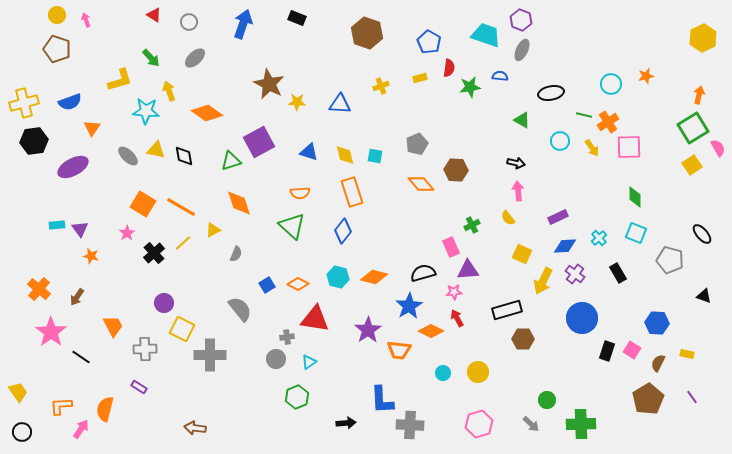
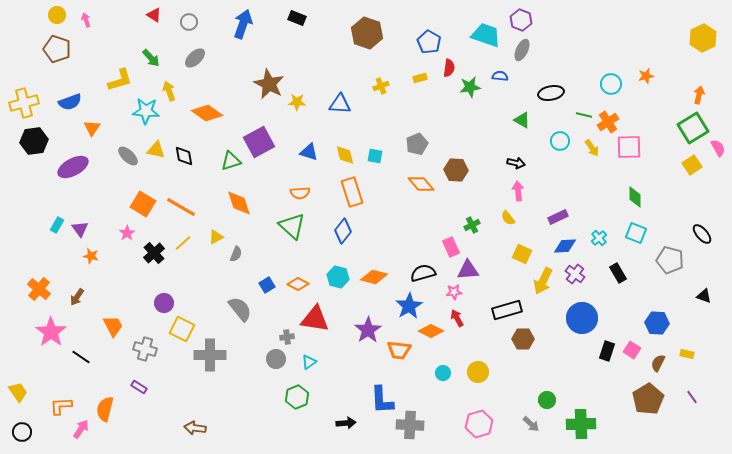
cyan rectangle at (57, 225): rotated 56 degrees counterclockwise
yellow triangle at (213, 230): moved 3 px right, 7 px down
gray cross at (145, 349): rotated 20 degrees clockwise
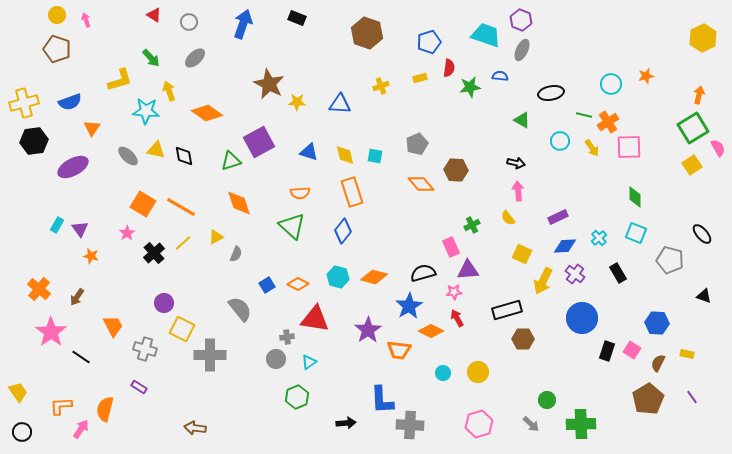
blue pentagon at (429, 42): rotated 25 degrees clockwise
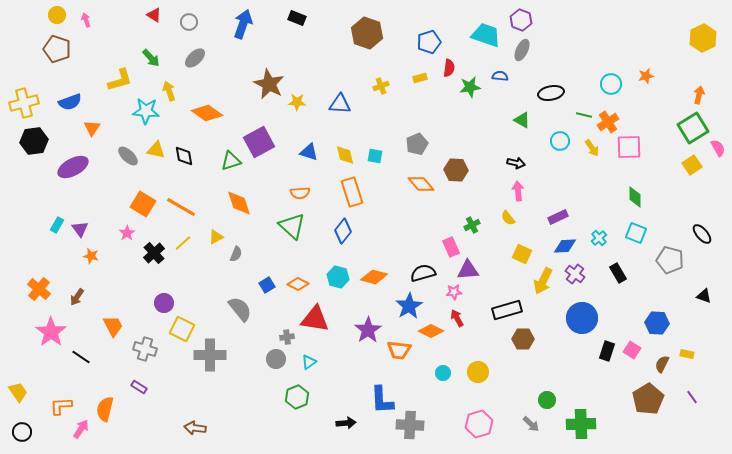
brown semicircle at (658, 363): moved 4 px right, 1 px down
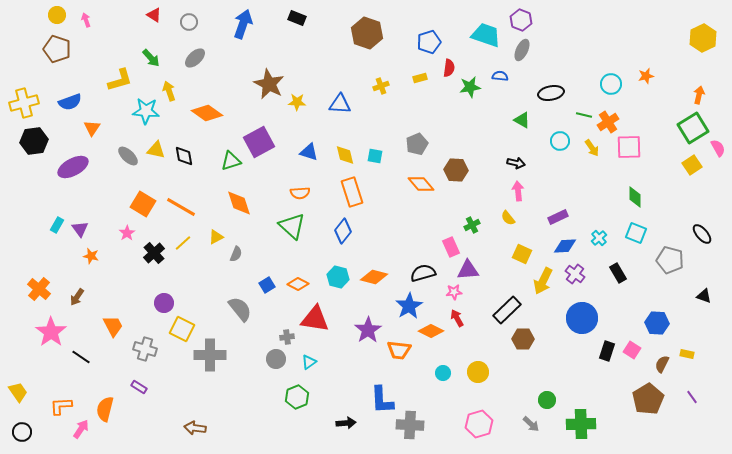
black rectangle at (507, 310): rotated 28 degrees counterclockwise
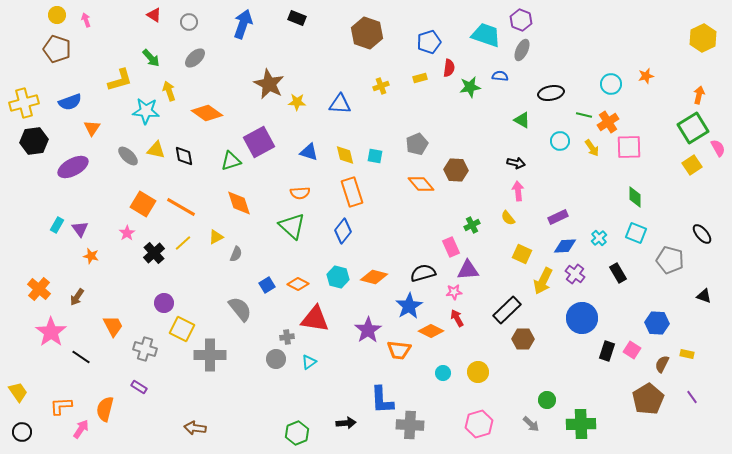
green hexagon at (297, 397): moved 36 px down
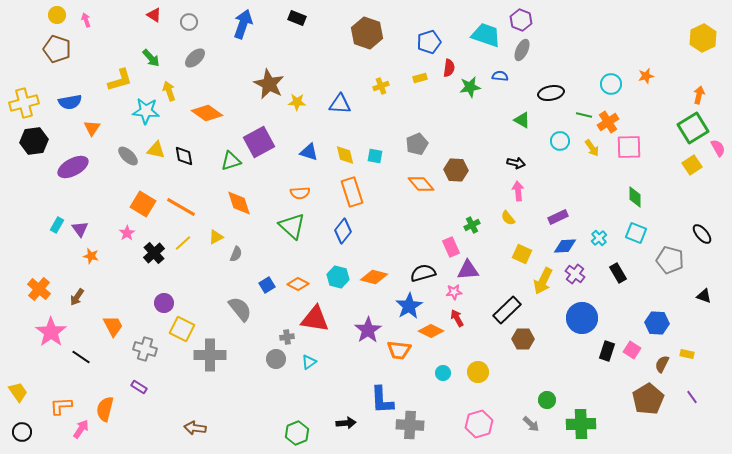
blue semicircle at (70, 102): rotated 10 degrees clockwise
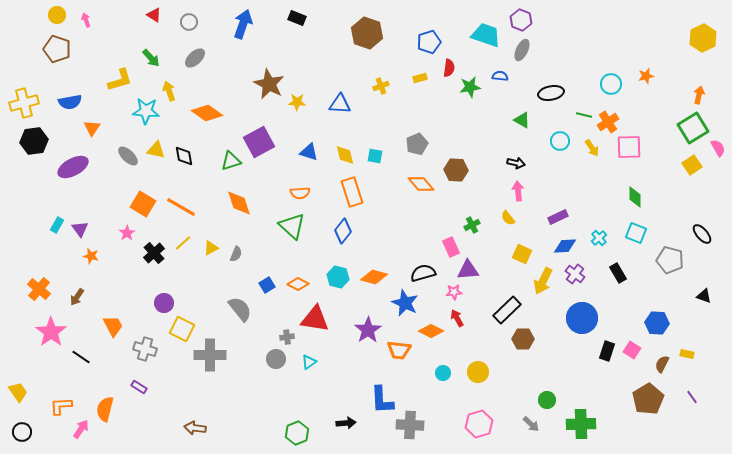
yellow triangle at (216, 237): moved 5 px left, 11 px down
blue star at (409, 306): moved 4 px left, 3 px up; rotated 16 degrees counterclockwise
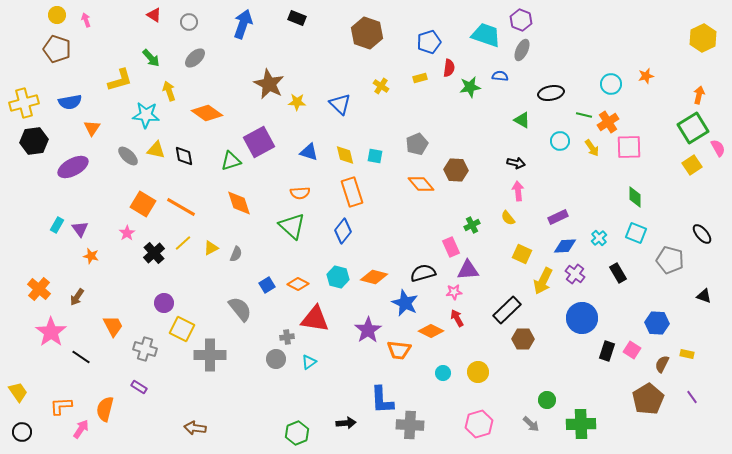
yellow cross at (381, 86): rotated 35 degrees counterclockwise
blue triangle at (340, 104): rotated 40 degrees clockwise
cyan star at (146, 111): moved 4 px down
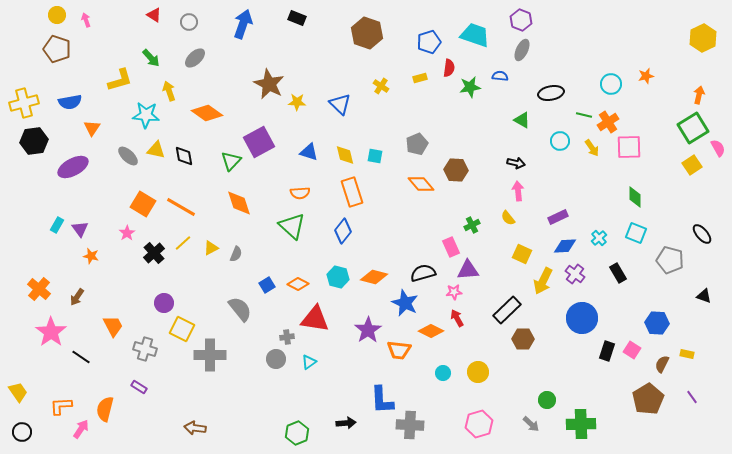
cyan trapezoid at (486, 35): moved 11 px left
green triangle at (231, 161): rotated 30 degrees counterclockwise
